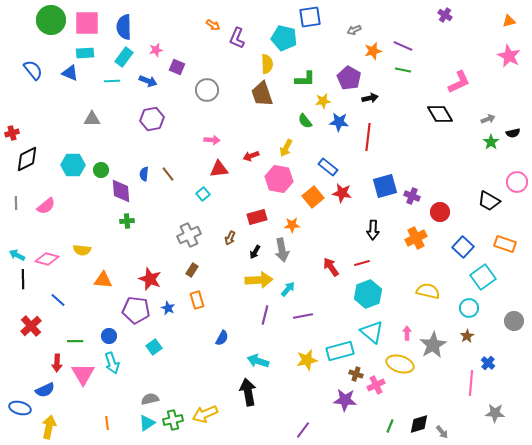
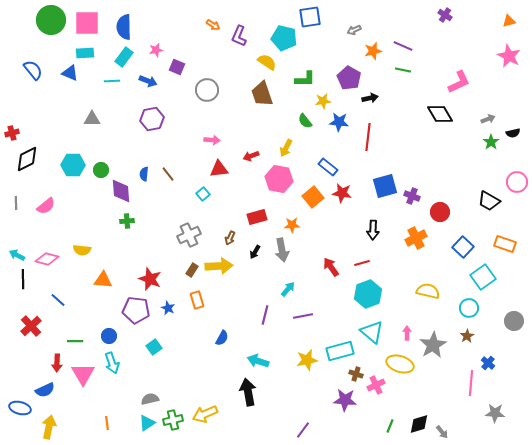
purple L-shape at (237, 38): moved 2 px right, 2 px up
yellow semicircle at (267, 64): moved 2 px up; rotated 54 degrees counterclockwise
yellow arrow at (259, 280): moved 40 px left, 14 px up
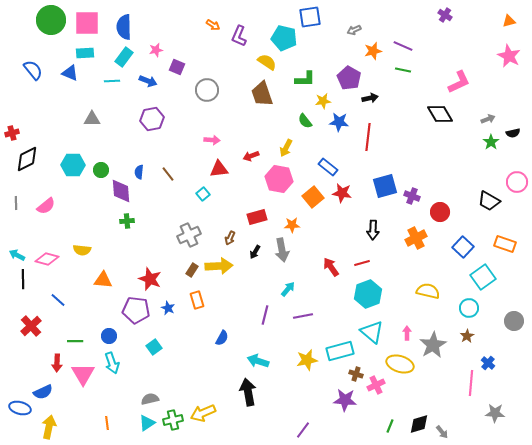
blue semicircle at (144, 174): moved 5 px left, 2 px up
blue semicircle at (45, 390): moved 2 px left, 2 px down
yellow arrow at (205, 414): moved 2 px left, 1 px up
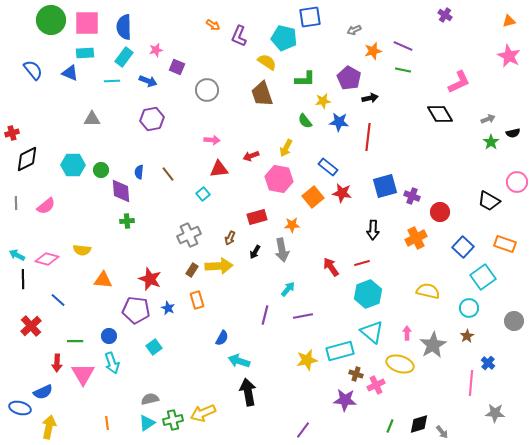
cyan arrow at (258, 361): moved 19 px left
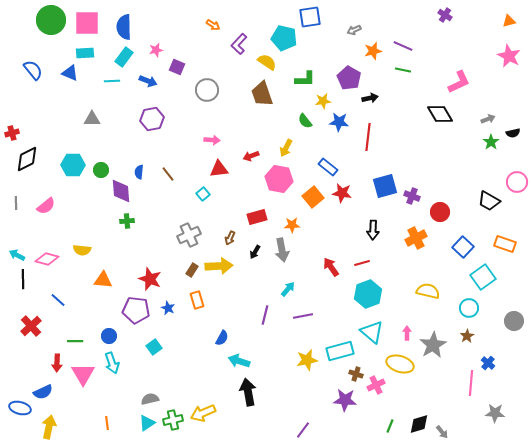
purple L-shape at (239, 36): moved 8 px down; rotated 20 degrees clockwise
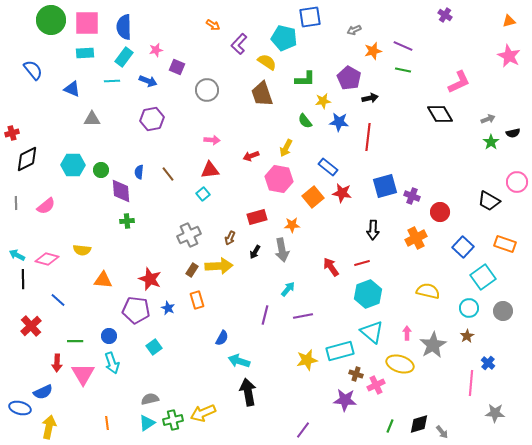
blue triangle at (70, 73): moved 2 px right, 16 px down
red triangle at (219, 169): moved 9 px left, 1 px down
gray circle at (514, 321): moved 11 px left, 10 px up
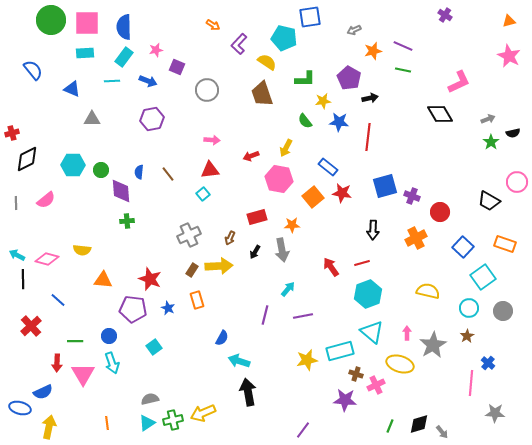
pink semicircle at (46, 206): moved 6 px up
purple pentagon at (136, 310): moved 3 px left, 1 px up
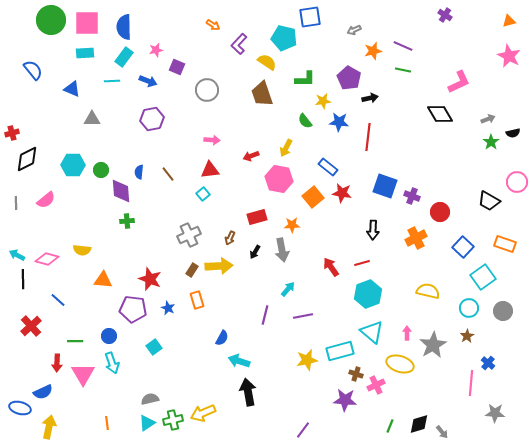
blue square at (385, 186): rotated 35 degrees clockwise
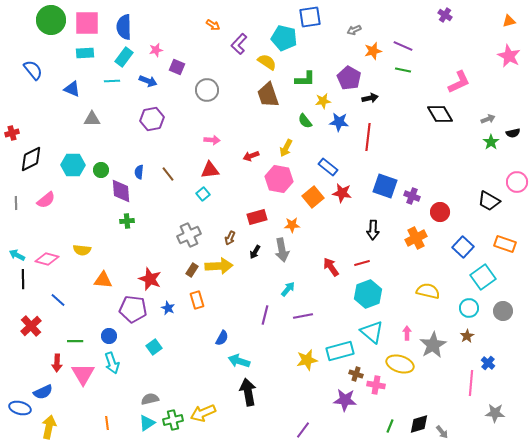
brown trapezoid at (262, 94): moved 6 px right, 1 px down
black diamond at (27, 159): moved 4 px right
pink cross at (376, 385): rotated 36 degrees clockwise
